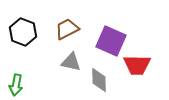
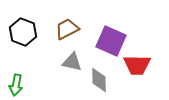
gray triangle: moved 1 px right
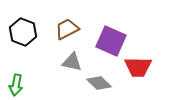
red trapezoid: moved 1 px right, 2 px down
gray diamond: moved 3 px down; rotated 45 degrees counterclockwise
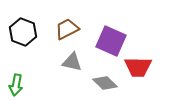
gray diamond: moved 6 px right
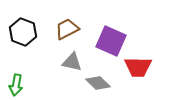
gray diamond: moved 7 px left
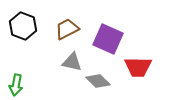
black hexagon: moved 6 px up
purple square: moved 3 px left, 2 px up
gray diamond: moved 2 px up
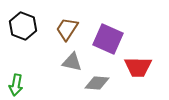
brown trapezoid: rotated 30 degrees counterclockwise
gray diamond: moved 1 px left, 2 px down; rotated 40 degrees counterclockwise
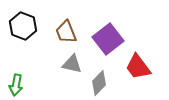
brown trapezoid: moved 1 px left, 3 px down; rotated 55 degrees counterclockwise
purple square: rotated 28 degrees clockwise
gray triangle: moved 2 px down
red trapezoid: rotated 52 degrees clockwise
gray diamond: moved 2 px right; rotated 50 degrees counterclockwise
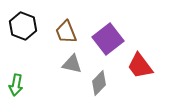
red trapezoid: moved 2 px right, 1 px up
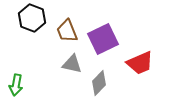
black hexagon: moved 9 px right, 8 px up
brown trapezoid: moved 1 px right, 1 px up
purple square: moved 5 px left; rotated 12 degrees clockwise
red trapezoid: moved 3 px up; rotated 76 degrees counterclockwise
